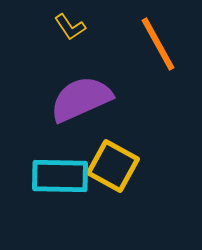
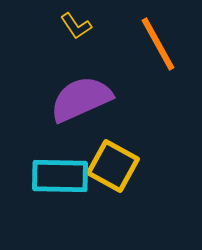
yellow L-shape: moved 6 px right, 1 px up
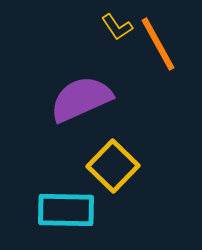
yellow L-shape: moved 41 px right, 1 px down
yellow square: rotated 15 degrees clockwise
cyan rectangle: moved 6 px right, 34 px down
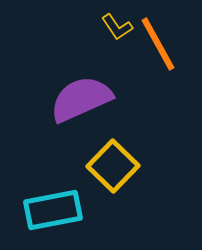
cyan rectangle: moved 13 px left; rotated 12 degrees counterclockwise
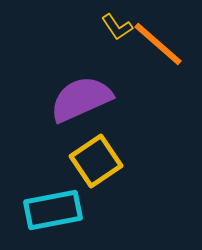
orange line: rotated 20 degrees counterclockwise
yellow square: moved 17 px left, 5 px up; rotated 12 degrees clockwise
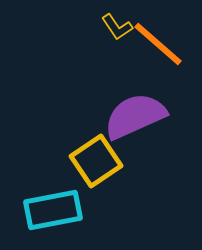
purple semicircle: moved 54 px right, 17 px down
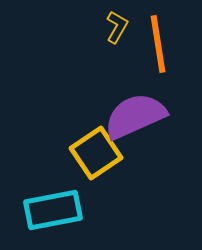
yellow L-shape: rotated 116 degrees counterclockwise
orange line: rotated 40 degrees clockwise
yellow square: moved 8 px up
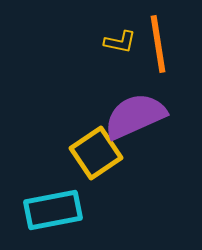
yellow L-shape: moved 3 px right, 15 px down; rotated 72 degrees clockwise
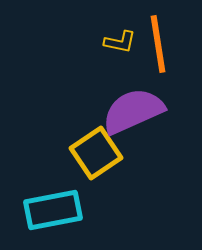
purple semicircle: moved 2 px left, 5 px up
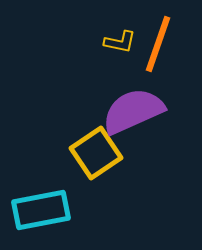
orange line: rotated 28 degrees clockwise
cyan rectangle: moved 12 px left
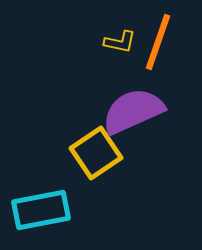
orange line: moved 2 px up
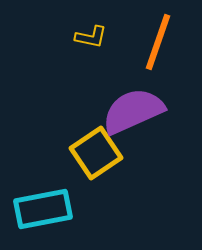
yellow L-shape: moved 29 px left, 5 px up
cyan rectangle: moved 2 px right, 1 px up
